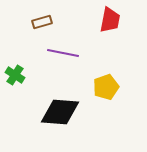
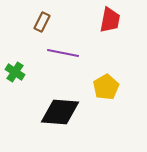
brown rectangle: rotated 48 degrees counterclockwise
green cross: moved 3 px up
yellow pentagon: rotated 10 degrees counterclockwise
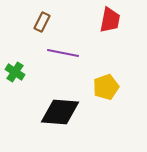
yellow pentagon: rotated 10 degrees clockwise
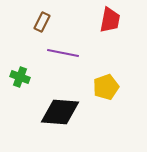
green cross: moved 5 px right, 5 px down; rotated 12 degrees counterclockwise
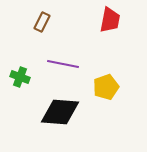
purple line: moved 11 px down
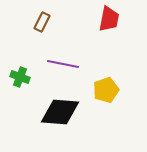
red trapezoid: moved 1 px left, 1 px up
yellow pentagon: moved 3 px down
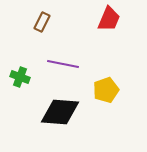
red trapezoid: rotated 12 degrees clockwise
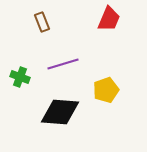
brown rectangle: rotated 48 degrees counterclockwise
purple line: rotated 28 degrees counterclockwise
